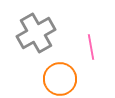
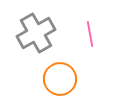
pink line: moved 1 px left, 13 px up
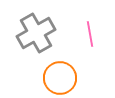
orange circle: moved 1 px up
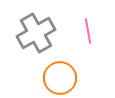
pink line: moved 2 px left, 3 px up
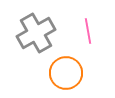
orange circle: moved 6 px right, 5 px up
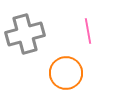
gray cross: moved 11 px left, 1 px down; rotated 15 degrees clockwise
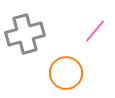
pink line: moved 7 px right; rotated 50 degrees clockwise
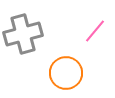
gray cross: moved 2 px left
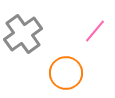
gray cross: rotated 21 degrees counterclockwise
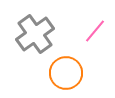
gray cross: moved 12 px right
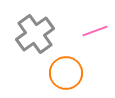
pink line: rotated 30 degrees clockwise
